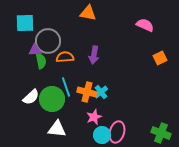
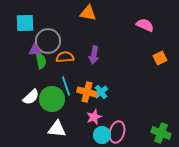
cyan line: moved 1 px up
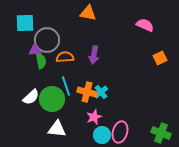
gray circle: moved 1 px left, 1 px up
pink ellipse: moved 3 px right
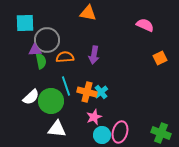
green circle: moved 1 px left, 2 px down
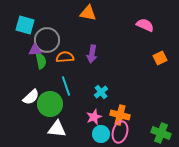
cyan square: moved 2 px down; rotated 18 degrees clockwise
purple arrow: moved 2 px left, 1 px up
orange cross: moved 33 px right, 23 px down
green circle: moved 1 px left, 3 px down
cyan circle: moved 1 px left, 1 px up
